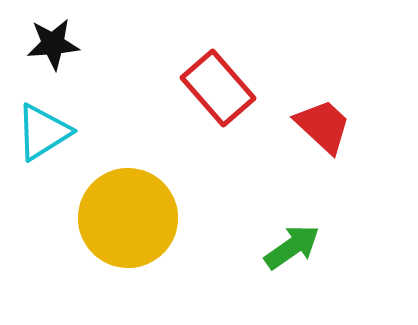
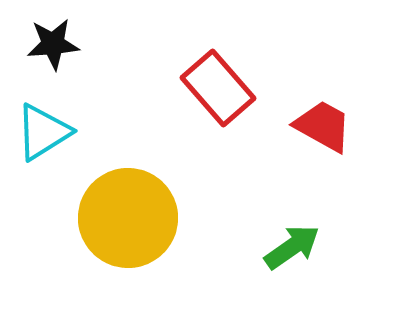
red trapezoid: rotated 14 degrees counterclockwise
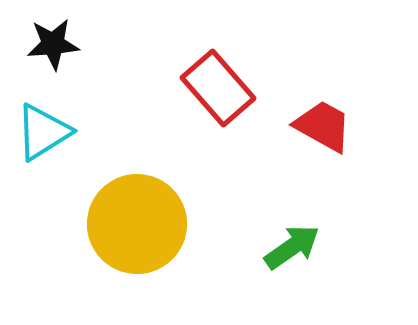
yellow circle: moved 9 px right, 6 px down
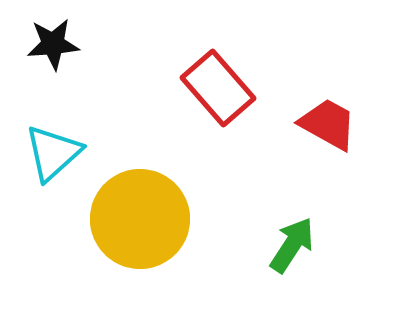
red trapezoid: moved 5 px right, 2 px up
cyan triangle: moved 10 px right, 21 px down; rotated 10 degrees counterclockwise
yellow circle: moved 3 px right, 5 px up
green arrow: moved 2 px up; rotated 22 degrees counterclockwise
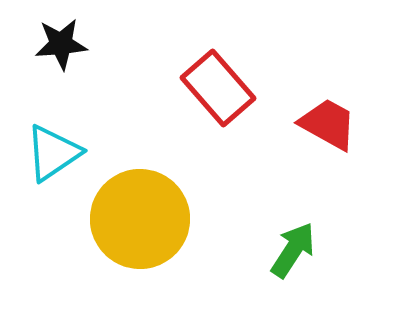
black star: moved 8 px right
cyan triangle: rotated 8 degrees clockwise
green arrow: moved 1 px right, 5 px down
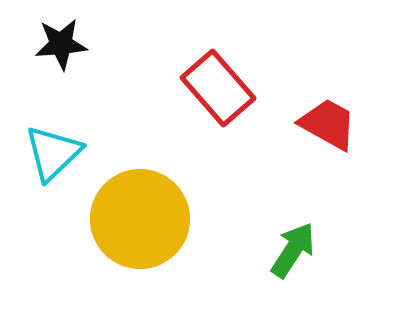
cyan triangle: rotated 10 degrees counterclockwise
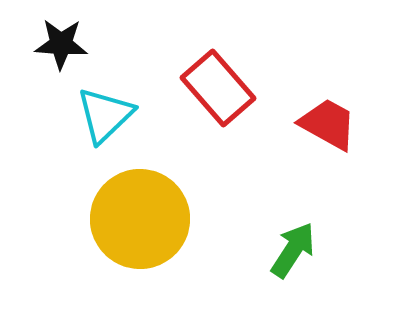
black star: rotated 8 degrees clockwise
cyan triangle: moved 52 px right, 38 px up
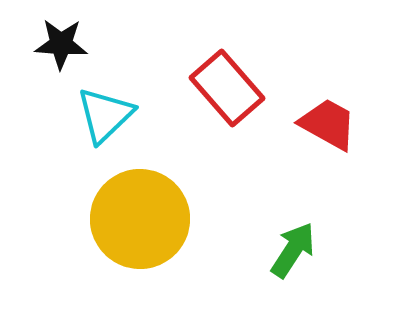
red rectangle: moved 9 px right
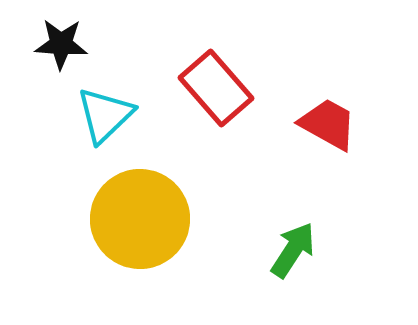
red rectangle: moved 11 px left
